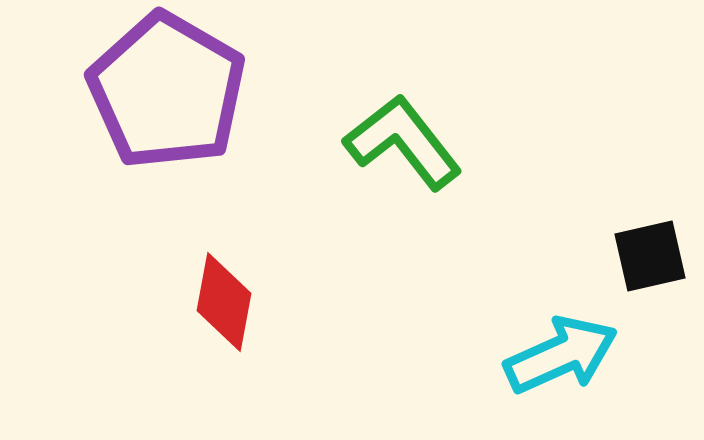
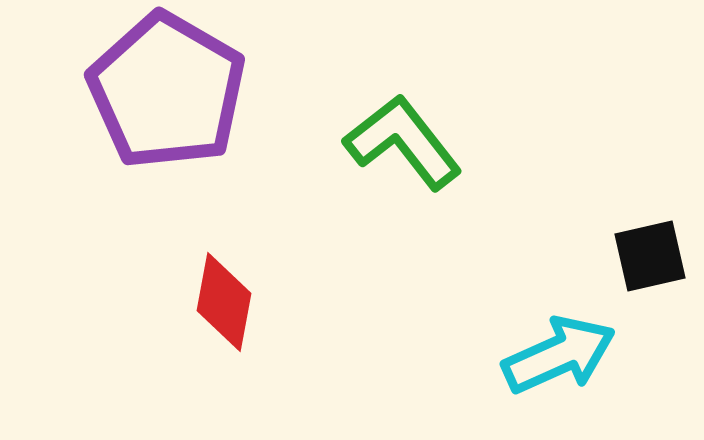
cyan arrow: moved 2 px left
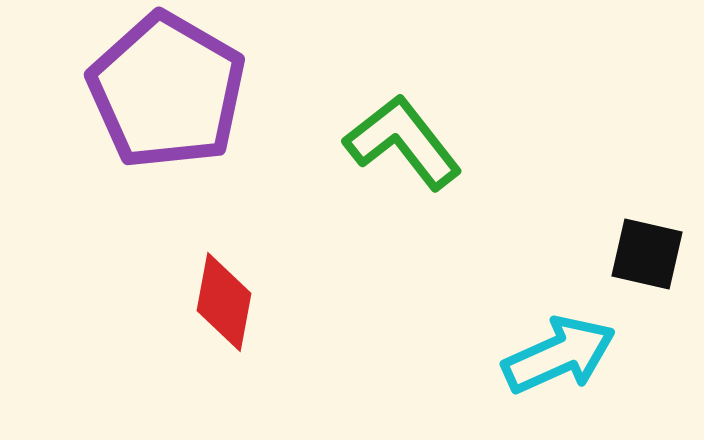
black square: moved 3 px left, 2 px up; rotated 26 degrees clockwise
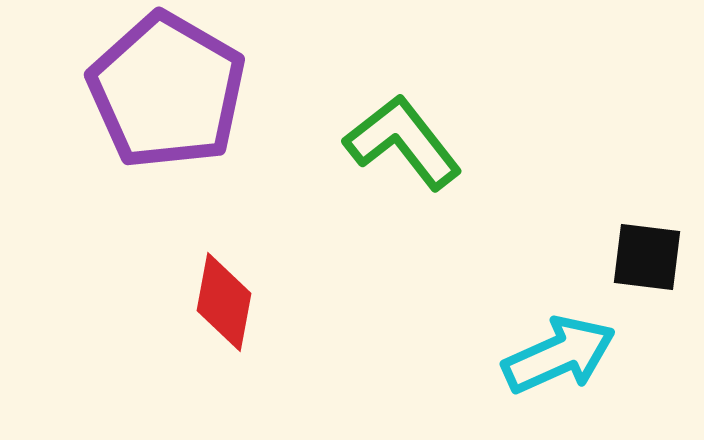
black square: moved 3 px down; rotated 6 degrees counterclockwise
